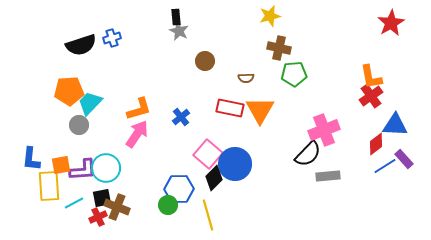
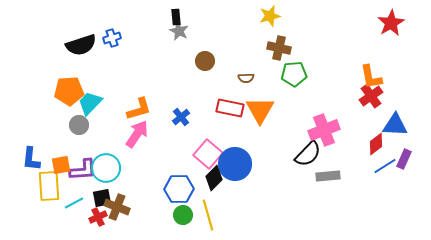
purple rectangle at (404, 159): rotated 66 degrees clockwise
green circle at (168, 205): moved 15 px right, 10 px down
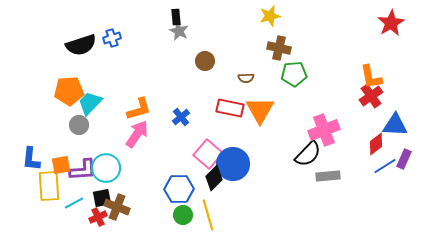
blue circle at (235, 164): moved 2 px left
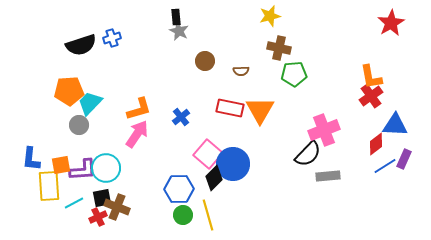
brown semicircle at (246, 78): moved 5 px left, 7 px up
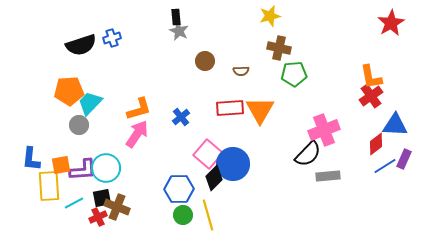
red rectangle at (230, 108): rotated 16 degrees counterclockwise
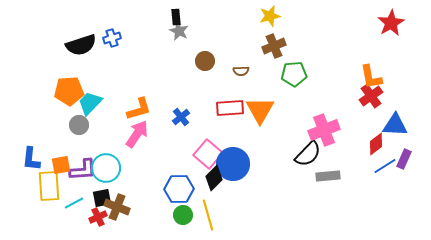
brown cross at (279, 48): moved 5 px left, 2 px up; rotated 35 degrees counterclockwise
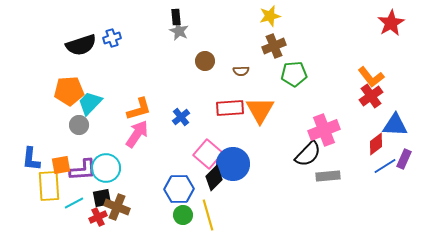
orange L-shape at (371, 77): rotated 28 degrees counterclockwise
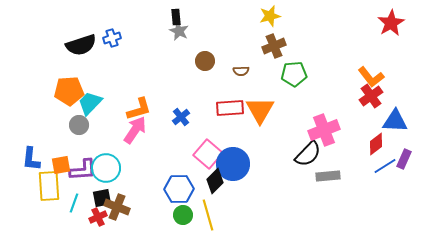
blue triangle at (395, 125): moved 4 px up
pink arrow at (137, 134): moved 2 px left, 4 px up
black diamond at (214, 178): moved 1 px right, 3 px down
cyan line at (74, 203): rotated 42 degrees counterclockwise
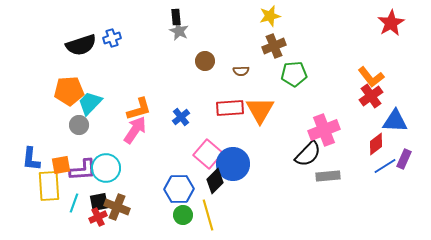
black square at (102, 198): moved 3 px left, 4 px down
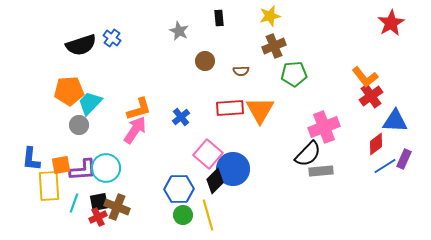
black rectangle at (176, 17): moved 43 px right, 1 px down
blue cross at (112, 38): rotated 36 degrees counterclockwise
orange L-shape at (371, 77): moved 6 px left
pink cross at (324, 130): moved 3 px up
blue circle at (233, 164): moved 5 px down
gray rectangle at (328, 176): moved 7 px left, 5 px up
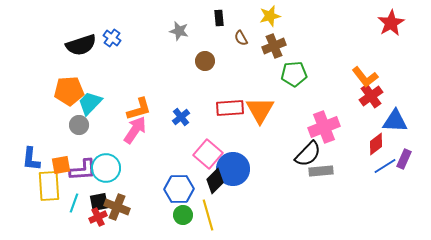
gray star at (179, 31): rotated 12 degrees counterclockwise
brown semicircle at (241, 71): moved 33 px up; rotated 63 degrees clockwise
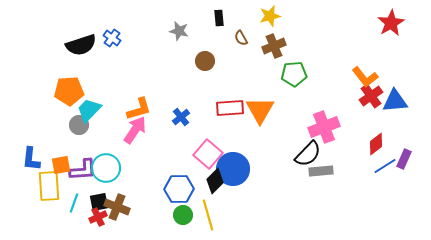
cyan trapezoid at (90, 103): moved 1 px left, 7 px down
blue triangle at (395, 121): moved 20 px up; rotated 8 degrees counterclockwise
